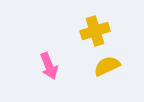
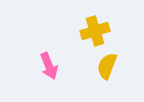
yellow semicircle: rotated 44 degrees counterclockwise
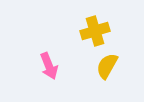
yellow semicircle: rotated 8 degrees clockwise
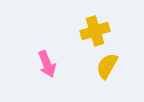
pink arrow: moved 2 px left, 2 px up
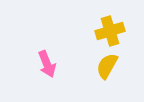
yellow cross: moved 15 px right
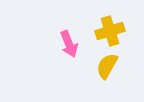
pink arrow: moved 22 px right, 20 px up
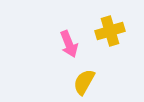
yellow semicircle: moved 23 px left, 16 px down
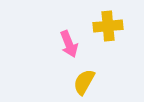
yellow cross: moved 2 px left, 5 px up; rotated 12 degrees clockwise
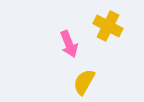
yellow cross: rotated 32 degrees clockwise
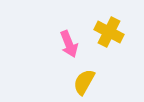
yellow cross: moved 1 px right, 6 px down
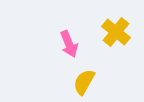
yellow cross: moved 7 px right; rotated 12 degrees clockwise
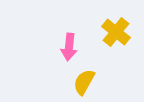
pink arrow: moved 3 px down; rotated 28 degrees clockwise
